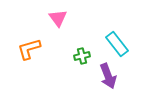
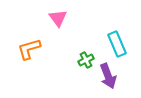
cyan rectangle: rotated 15 degrees clockwise
green cross: moved 4 px right, 4 px down; rotated 14 degrees counterclockwise
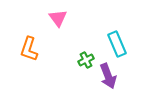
orange L-shape: rotated 55 degrees counterclockwise
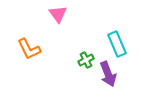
pink triangle: moved 4 px up
orange L-shape: rotated 45 degrees counterclockwise
purple arrow: moved 2 px up
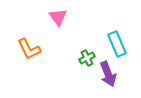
pink triangle: moved 3 px down
green cross: moved 1 px right, 2 px up
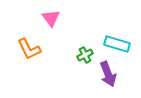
pink triangle: moved 7 px left, 1 px down
cyan rectangle: rotated 50 degrees counterclockwise
green cross: moved 2 px left, 3 px up
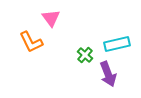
cyan rectangle: rotated 30 degrees counterclockwise
orange L-shape: moved 2 px right, 7 px up
green cross: rotated 21 degrees counterclockwise
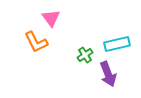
orange L-shape: moved 5 px right
green cross: rotated 14 degrees clockwise
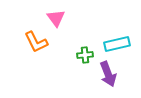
pink triangle: moved 5 px right
green cross: rotated 28 degrees clockwise
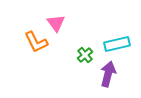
pink triangle: moved 5 px down
green cross: rotated 35 degrees counterclockwise
purple arrow: rotated 145 degrees counterclockwise
